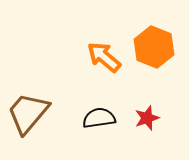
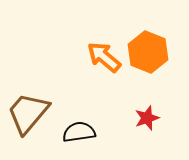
orange hexagon: moved 6 px left, 5 px down
black semicircle: moved 20 px left, 14 px down
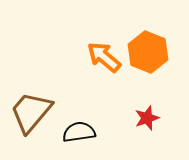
brown trapezoid: moved 3 px right, 1 px up
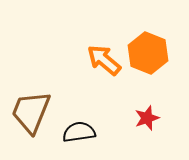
orange hexagon: moved 1 px down
orange arrow: moved 3 px down
brown trapezoid: rotated 18 degrees counterclockwise
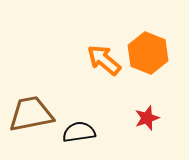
brown trapezoid: moved 2 px down; rotated 57 degrees clockwise
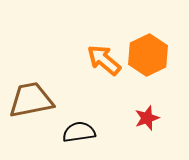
orange hexagon: moved 2 px down; rotated 12 degrees clockwise
brown trapezoid: moved 14 px up
